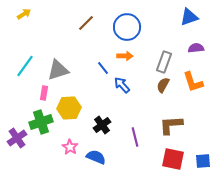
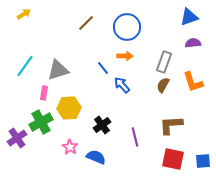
purple semicircle: moved 3 px left, 5 px up
green cross: rotated 10 degrees counterclockwise
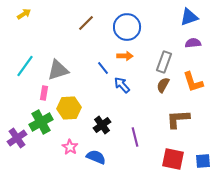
brown L-shape: moved 7 px right, 6 px up
